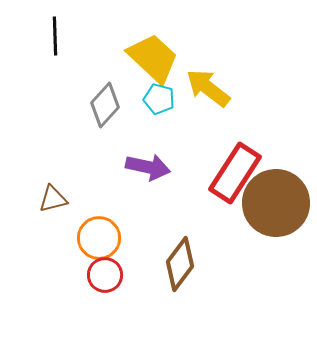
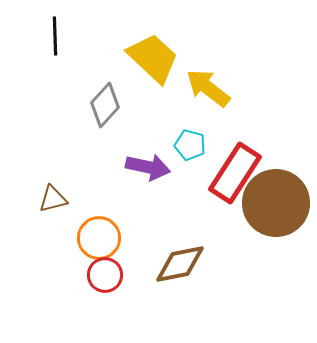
cyan pentagon: moved 31 px right, 46 px down
brown diamond: rotated 42 degrees clockwise
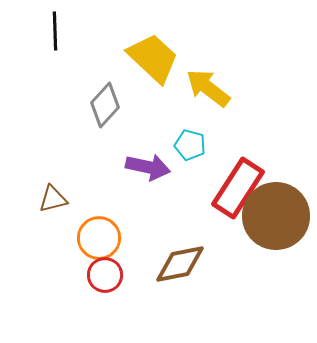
black line: moved 5 px up
red rectangle: moved 3 px right, 15 px down
brown circle: moved 13 px down
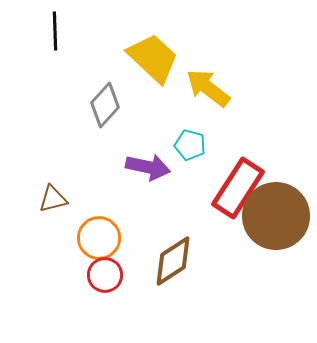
brown diamond: moved 7 px left, 3 px up; rotated 22 degrees counterclockwise
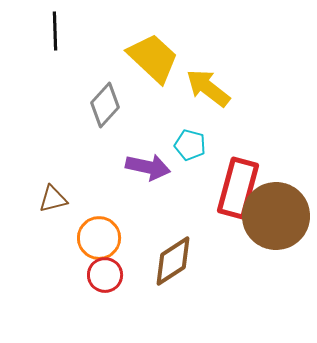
red rectangle: rotated 18 degrees counterclockwise
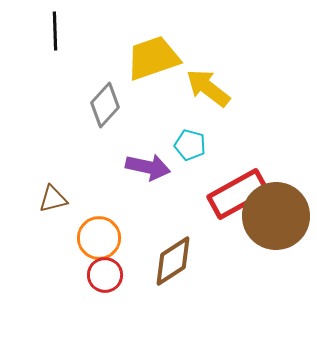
yellow trapezoid: rotated 62 degrees counterclockwise
red rectangle: moved 6 px down; rotated 46 degrees clockwise
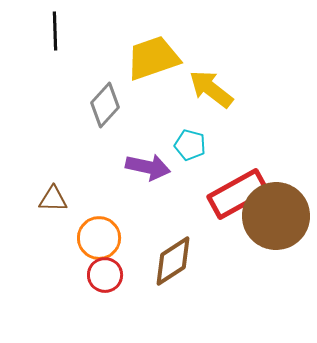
yellow arrow: moved 3 px right, 1 px down
brown triangle: rotated 16 degrees clockwise
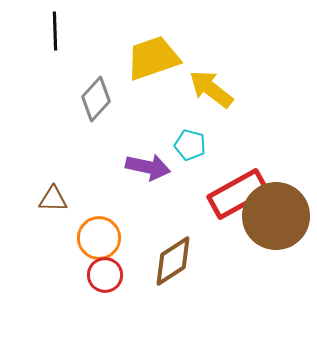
gray diamond: moved 9 px left, 6 px up
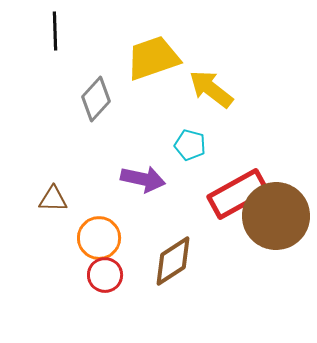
purple arrow: moved 5 px left, 12 px down
